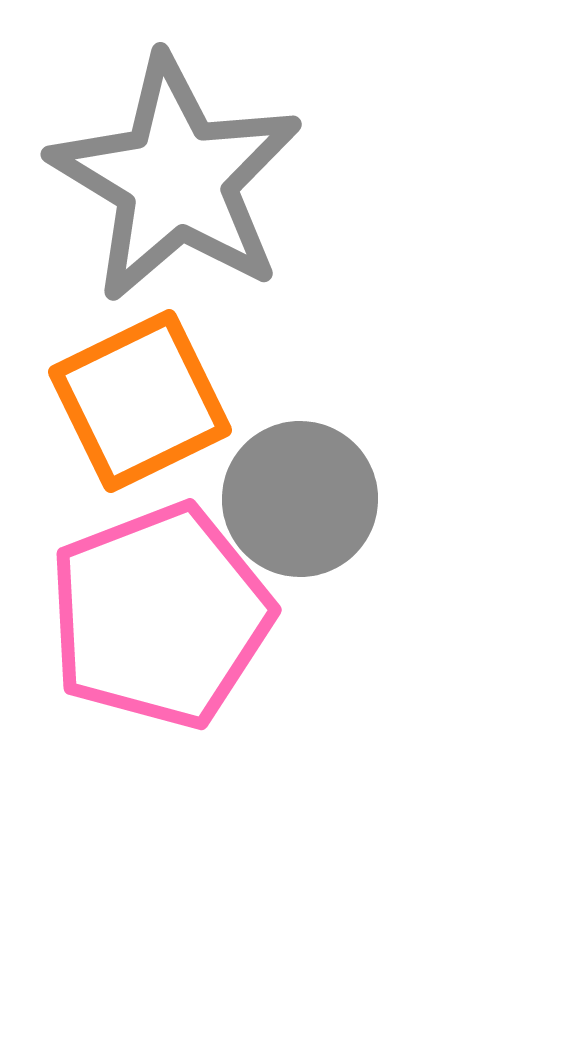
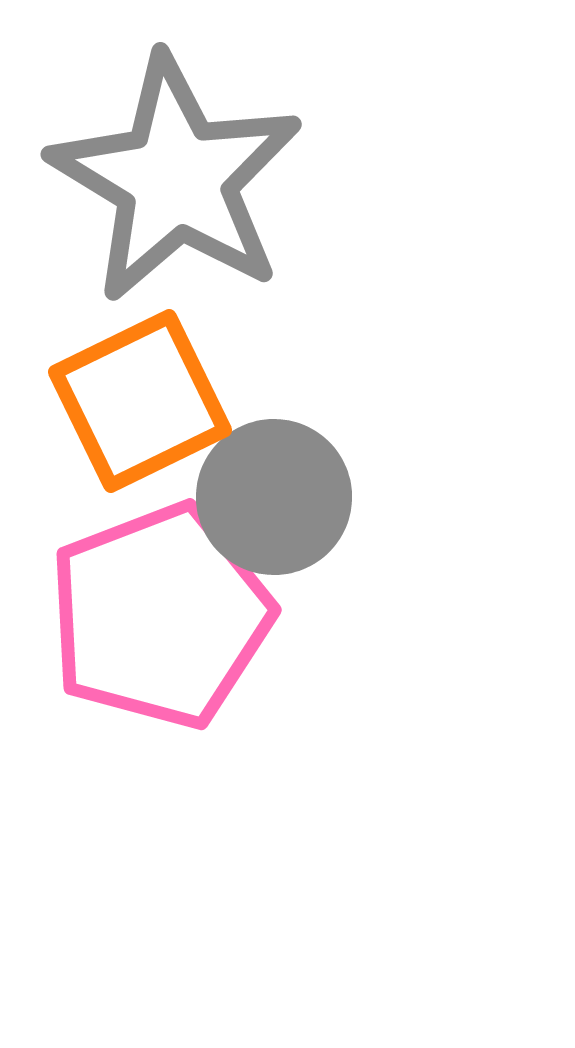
gray circle: moved 26 px left, 2 px up
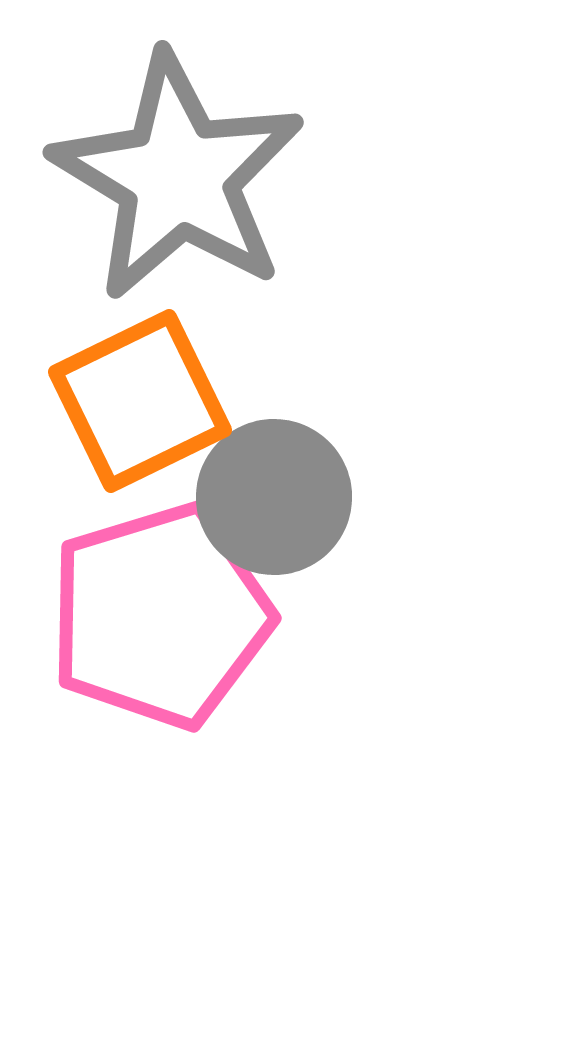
gray star: moved 2 px right, 2 px up
pink pentagon: rotated 4 degrees clockwise
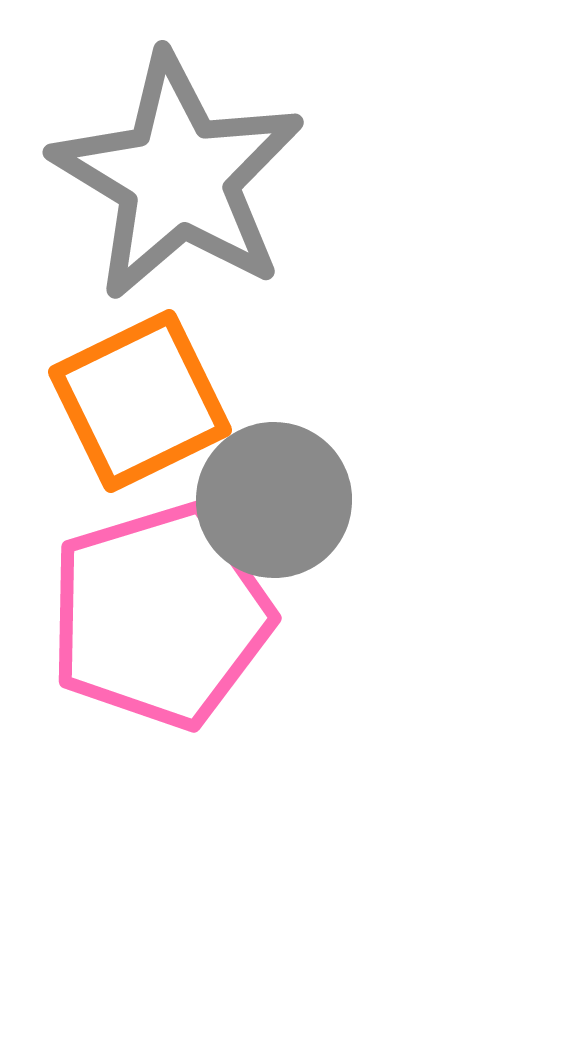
gray circle: moved 3 px down
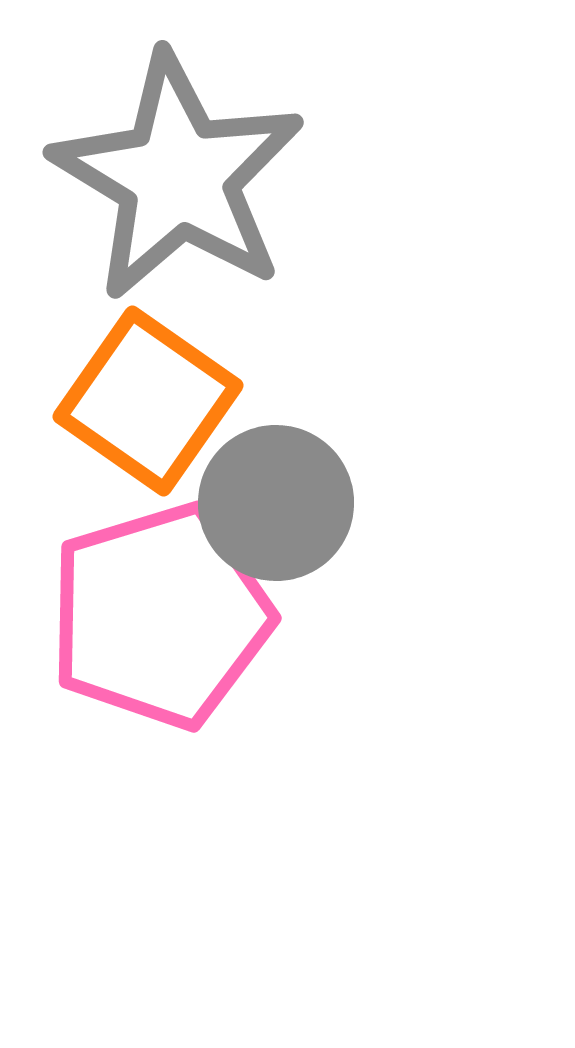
orange square: moved 8 px right; rotated 29 degrees counterclockwise
gray circle: moved 2 px right, 3 px down
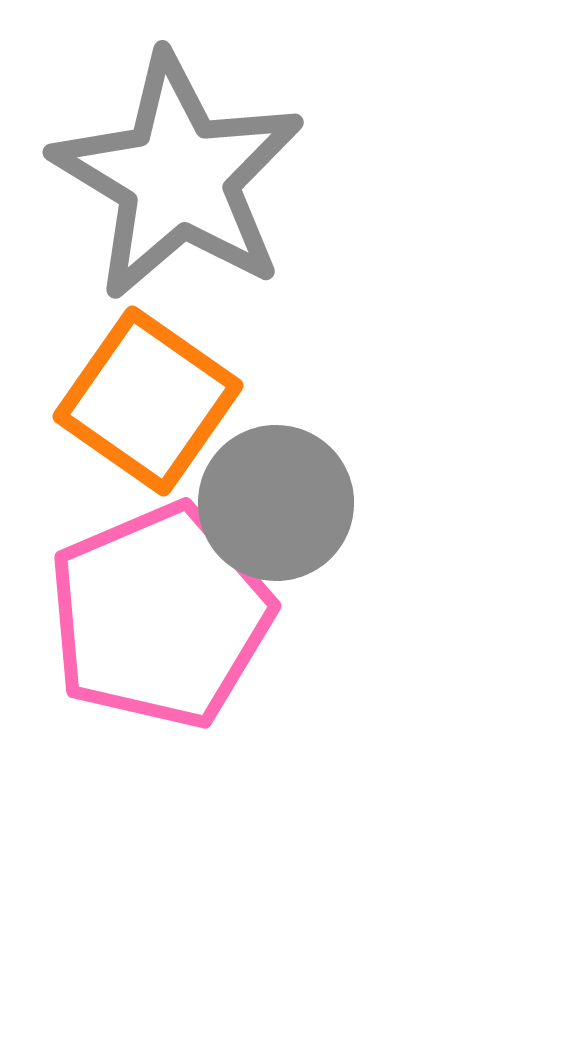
pink pentagon: rotated 6 degrees counterclockwise
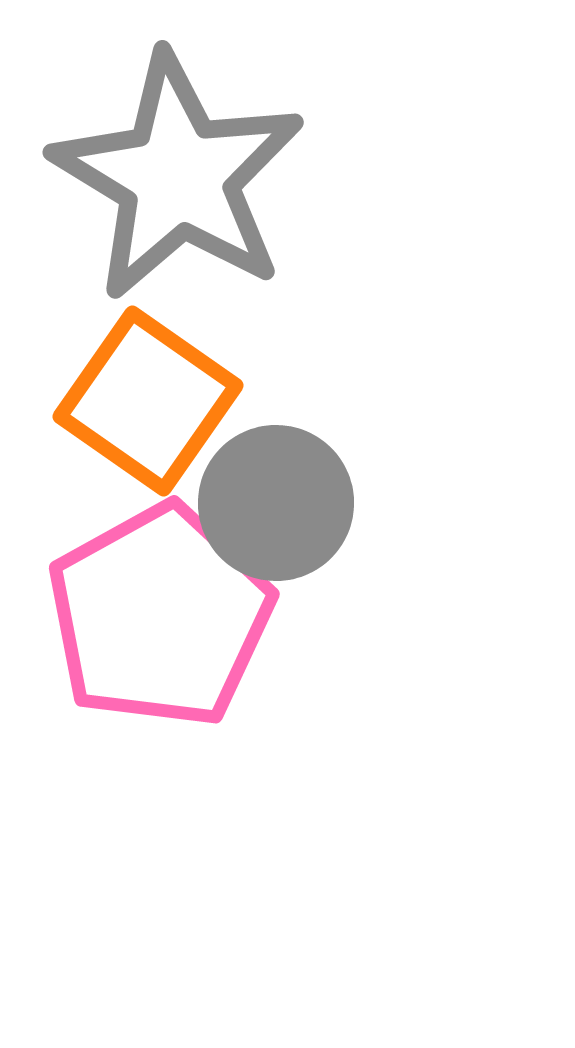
pink pentagon: rotated 6 degrees counterclockwise
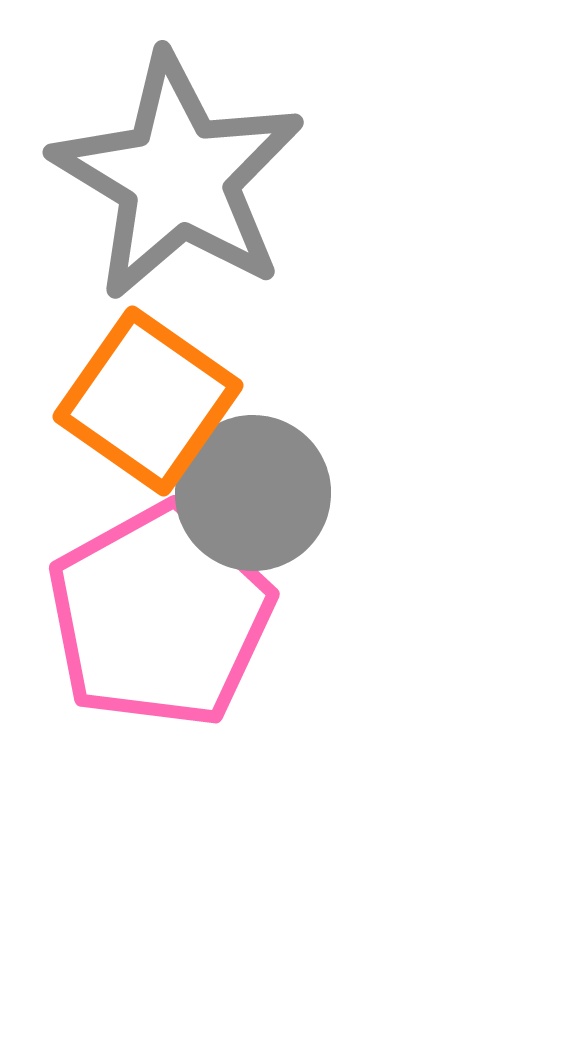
gray circle: moved 23 px left, 10 px up
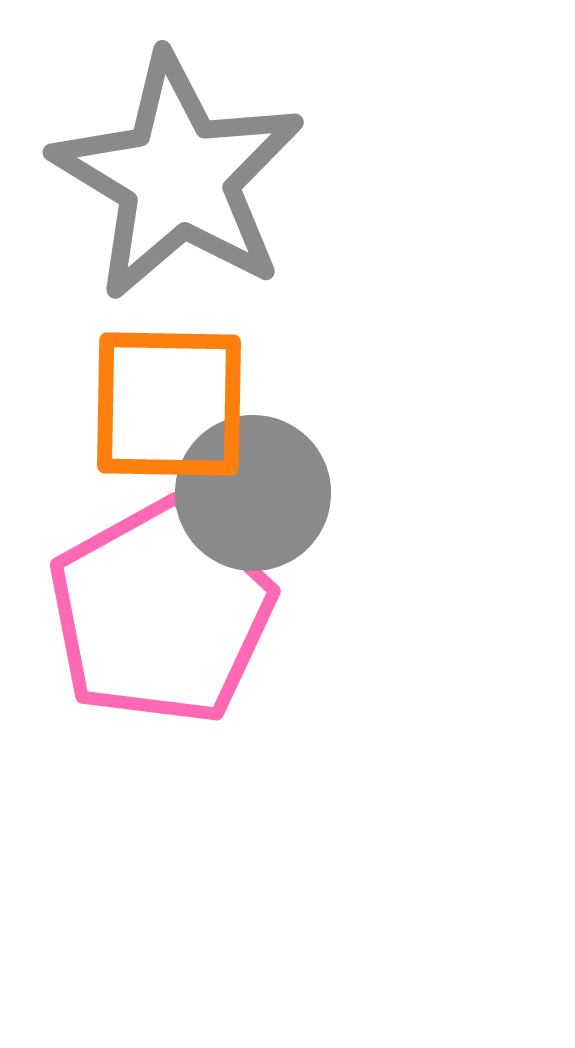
orange square: moved 21 px right, 3 px down; rotated 34 degrees counterclockwise
pink pentagon: moved 1 px right, 3 px up
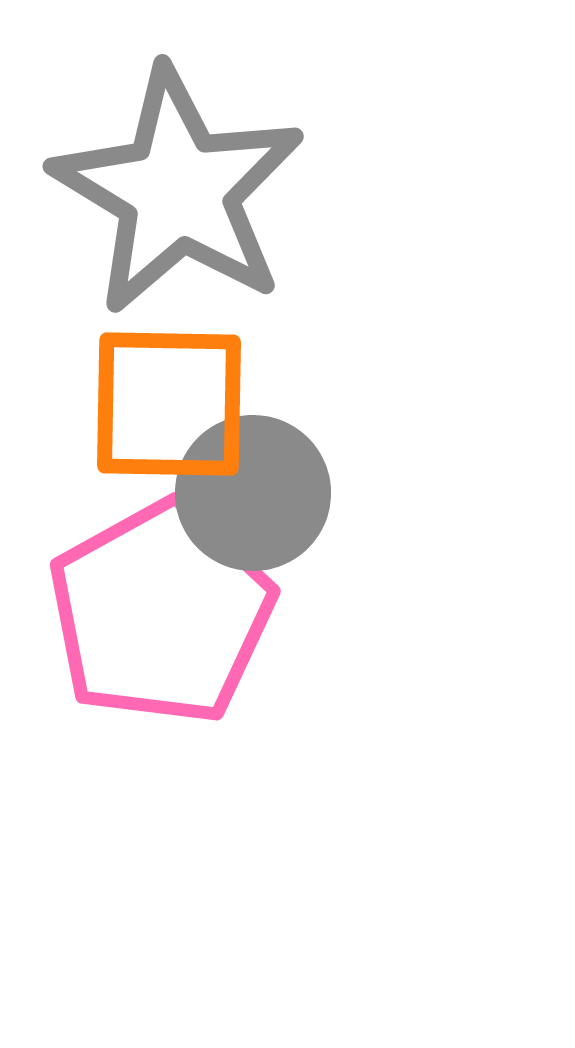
gray star: moved 14 px down
